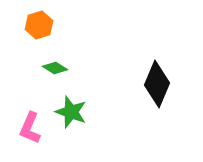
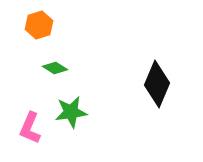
green star: rotated 28 degrees counterclockwise
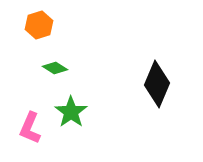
green star: rotated 28 degrees counterclockwise
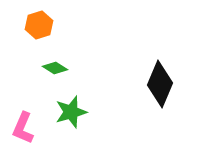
black diamond: moved 3 px right
green star: rotated 20 degrees clockwise
pink L-shape: moved 7 px left
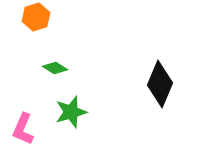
orange hexagon: moved 3 px left, 8 px up
pink L-shape: moved 1 px down
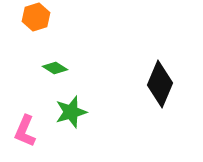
pink L-shape: moved 2 px right, 2 px down
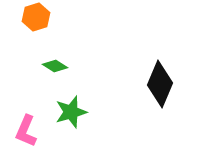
green diamond: moved 2 px up
pink L-shape: moved 1 px right
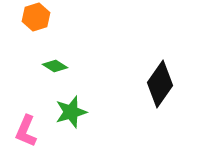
black diamond: rotated 12 degrees clockwise
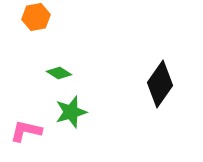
orange hexagon: rotated 8 degrees clockwise
green diamond: moved 4 px right, 7 px down
pink L-shape: rotated 80 degrees clockwise
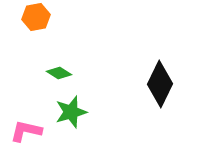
black diamond: rotated 9 degrees counterclockwise
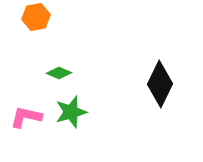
green diamond: rotated 10 degrees counterclockwise
pink L-shape: moved 14 px up
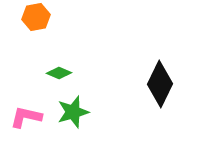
green star: moved 2 px right
